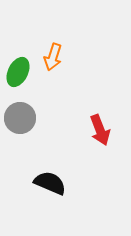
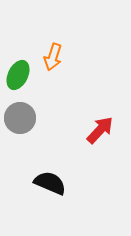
green ellipse: moved 3 px down
red arrow: rotated 116 degrees counterclockwise
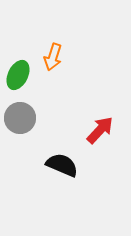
black semicircle: moved 12 px right, 18 px up
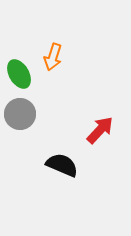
green ellipse: moved 1 px right, 1 px up; rotated 56 degrees counterclockwise
gray circle: moved 4 px up
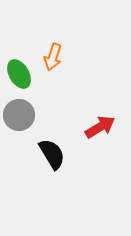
gray circle: moved 1 px left, 1 px down
red arrow: moved 3 px up; rotated 16 degrees clockwise
black semicircle: moved 10 px left, 11 px up; rotated 36 degrees clockwise
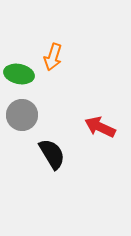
green ellipse: rotated 48 degrees counterclockwise
gray circle: moved 3 px right
red arrow: rotated 124 degrees counterclockwise
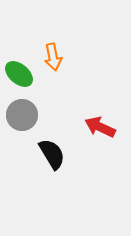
orange arrow: rotated 28 degrees counterclockwise
green ellipse: rotated 28 degrees clockwise
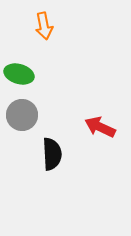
orange arrow: moved 9 px left, 31 px up
green ellipse: rotated 24 degrees counterclockwise
black semicircle: rotated 28 degrees clockwise
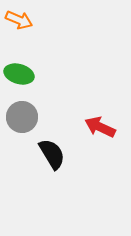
orange arrow: moved 25 px left, 6 px up; rotated 56 degrees counterclockwise
gray circle: moved 2 px down
black semicircle: rotated 28 degrees counterclockwise
